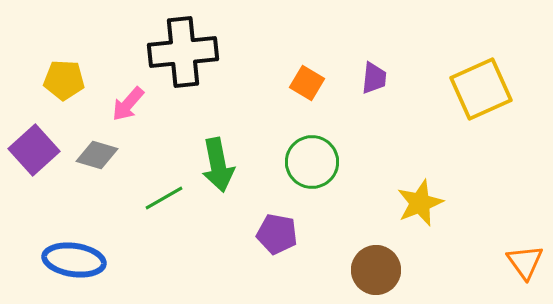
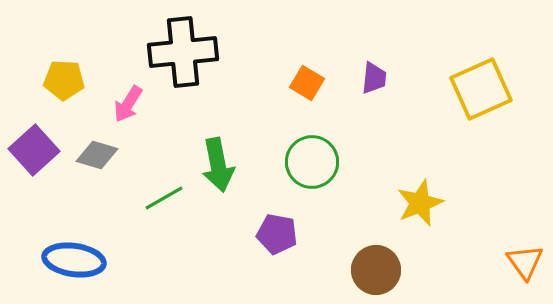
pink arrow: rotated 9 degrees counterclockwise
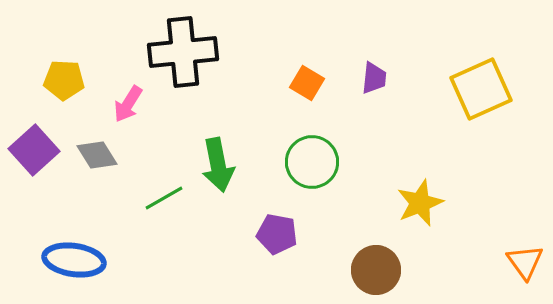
gray diamond: rotated 42 degrees clockwise
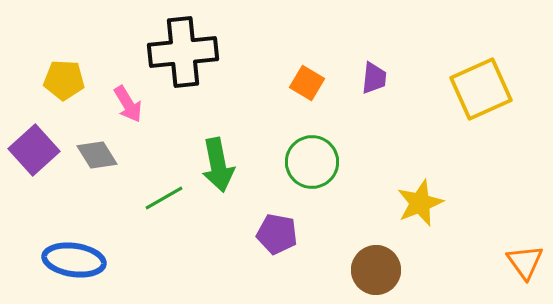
pink arrow: rotated 63 degrees counterclockwise
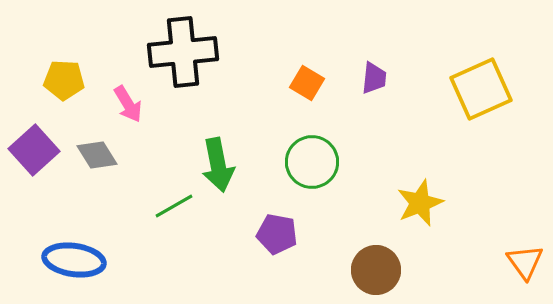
green line: moved 10 px right, 8 px down
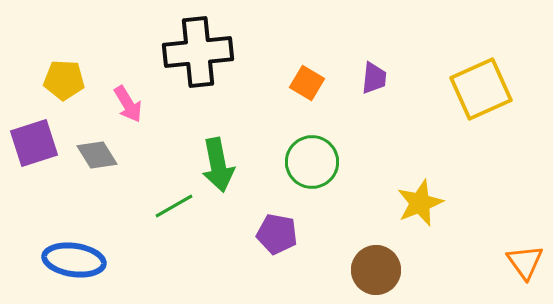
black cross: moved 15 px right
purple square: moved 7 px up; rotated 24 degrees clockwise
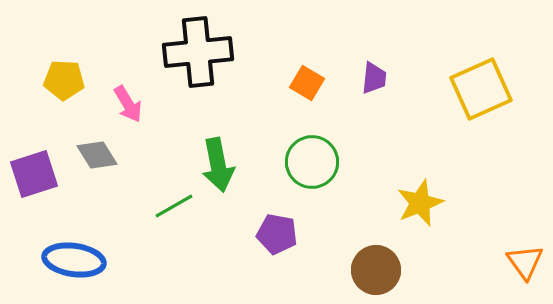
purple square: moved 31 px down
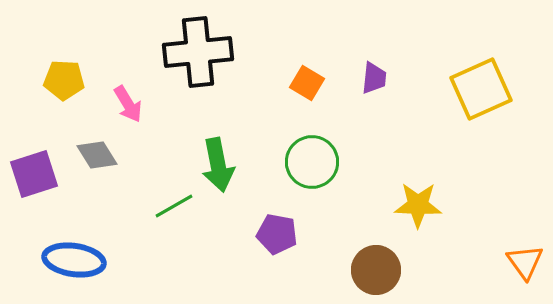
yellow star: moved 2 px left, 2 px down; rotated 24 degrees clockwise
